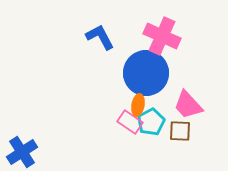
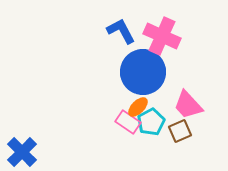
blue L-shape: moved 21 px right, 6 px up
blue circle: moved 3 px left, 1 px up
orange ellipse: moved 2 px down; rotated 35 degrees clockwise
pink rectangle: moved 2 px left
brown square: rotated 25 degrees counterclockwise
blue cross: rotated 12 degrees counterclockwise
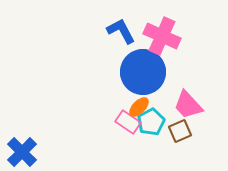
orange ellipse: moved 1 px right
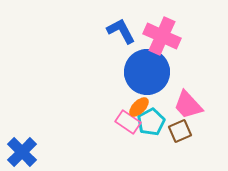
blue circle: moved 4 px right
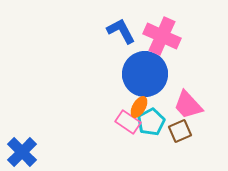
blue circle: moved 2 px left, 2 px down
orange ellipse: rotated 15 degrees counterclockwise
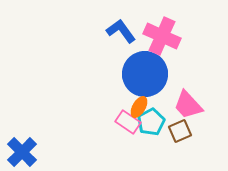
blue L-shape: rotated 8 degrees counterclockwise
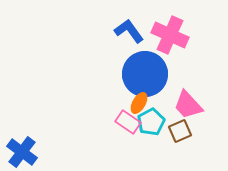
blue L-shape: moved 8 px right
pink cross: moved 8 px right, 1 px up
orange ellipse: moved 4 px up
blue cross: rotated 8 degrees counterclockwise
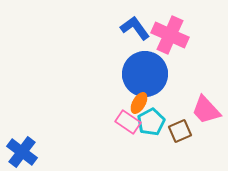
blue L-shape: moved 6 px right, 3 px up
pink trapezoid: moved 18 px right, 5 px down
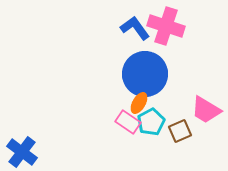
pink cross: moved 4 px left, 9 px up; rotated 6 degrees counterclockwise
pink trapezoid: rotated 16 degrees counterclockwise
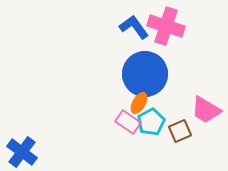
blue L-shape: moved 1 px left, 1 px up
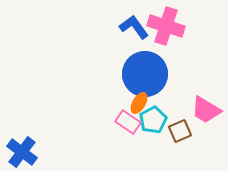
cyan pentagon: moved 2 px right, 2 px up
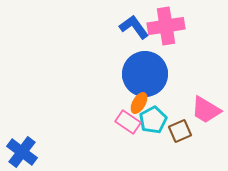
pink cross: rotated 27 degrees counterclockwise
